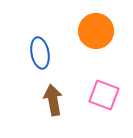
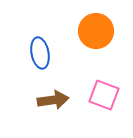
brown arrow: rotated 92 degrees clockwise
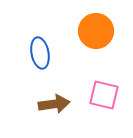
pink square: rotated 8 degrees counterclockwise
brown arrow: moved 1 px right, 4 px down
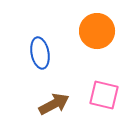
orange circle: moved 1 px right
brown arrow: rotated 20 degrees counterclockwise
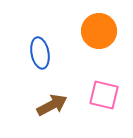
orange circle: moved 2 px right
brown arrow: moved 2 px left, 1 px down
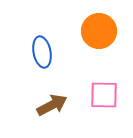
blue ellipse: moved 2 px right, 1 px up
pink square: rotated 12 degrees counterclockwise
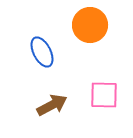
orange circle: moved 9 px left, 6 px up
blue ellipse: rotated 16 degrees counterclockwise
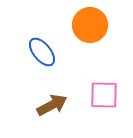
blue ellipse: rotated 12 degrees counterclockwise
